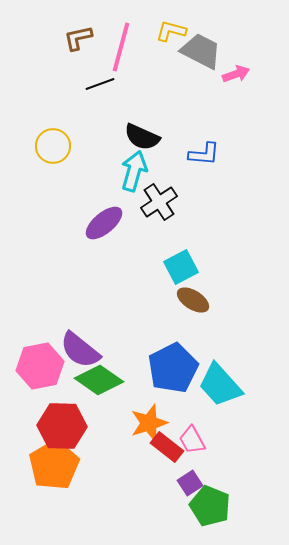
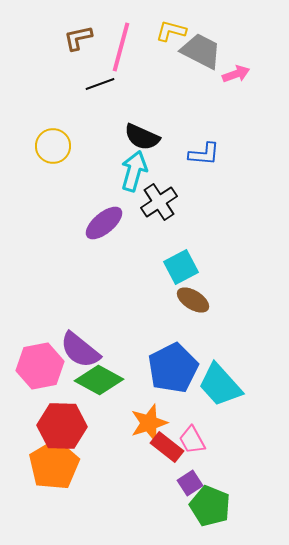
green diamond: rotated 6 degrees counterclockwise
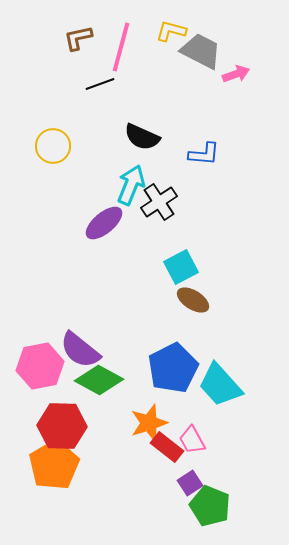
cyan arrow: moved 3 px left, 14 px down; rotated 6 degrees clockwise
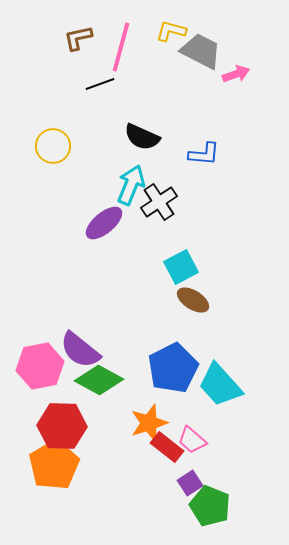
pink trapezoid: rotated 20 degrees counterclockwise
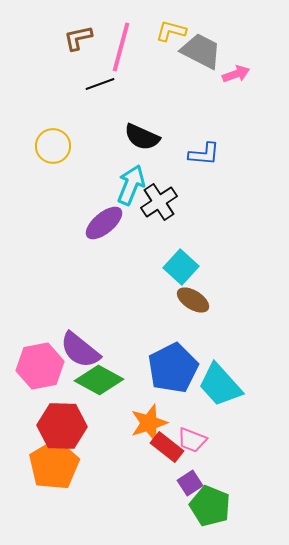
cyan square: rotated 20 degrees counterclockwise
pink trapezoid: rotated 20 degrees counterclockwise
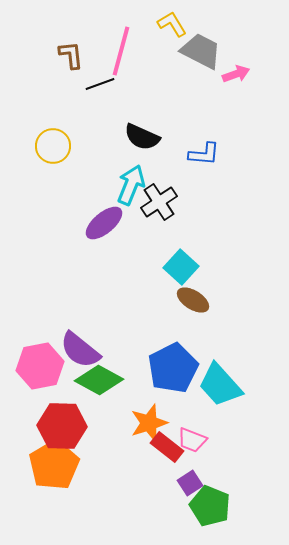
yellow L-shape: moved 1 px right, 7 px up; rotated 44 degrees clockwise
brown L-shape: moved 7 px left, 17 px down; rotated 96 degrees clockwise
pink line: moved 4 px down
